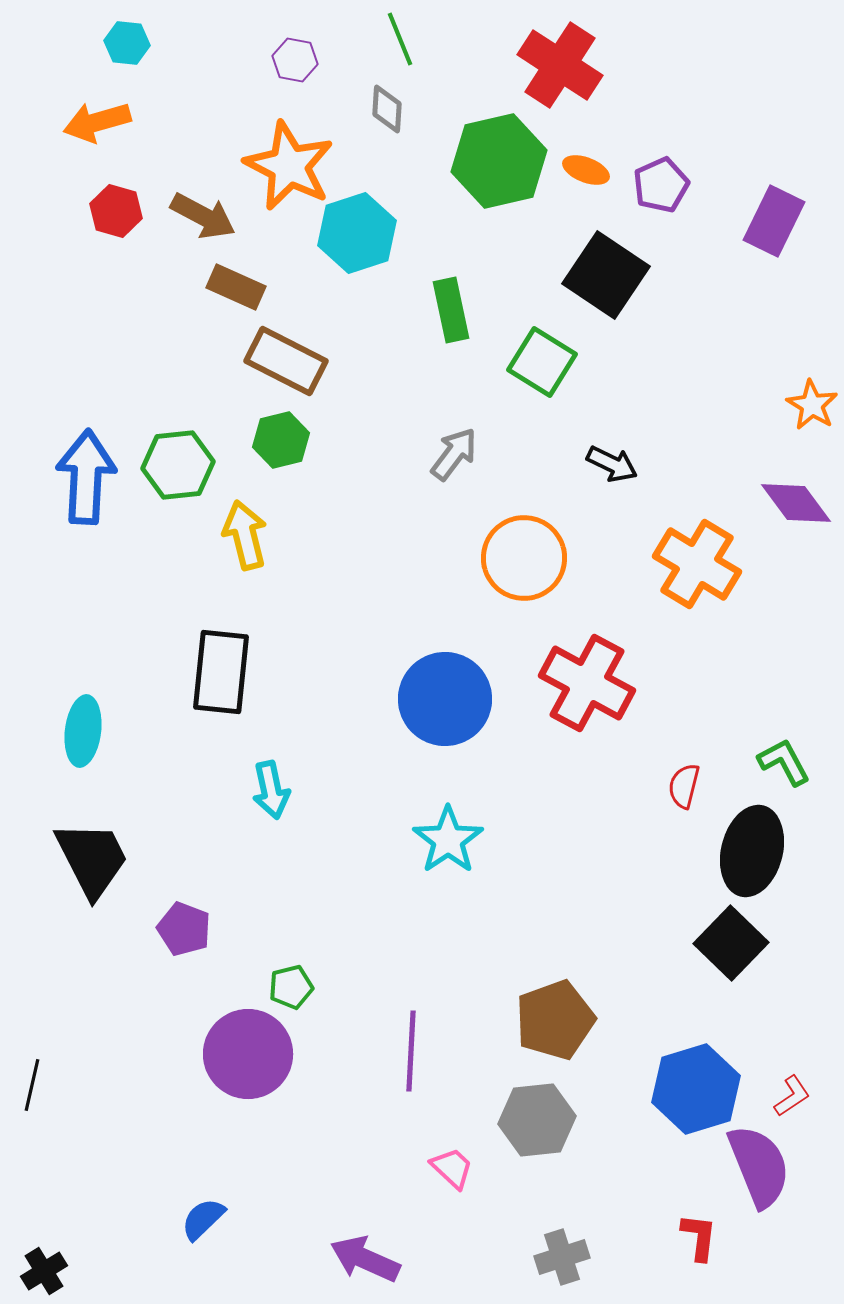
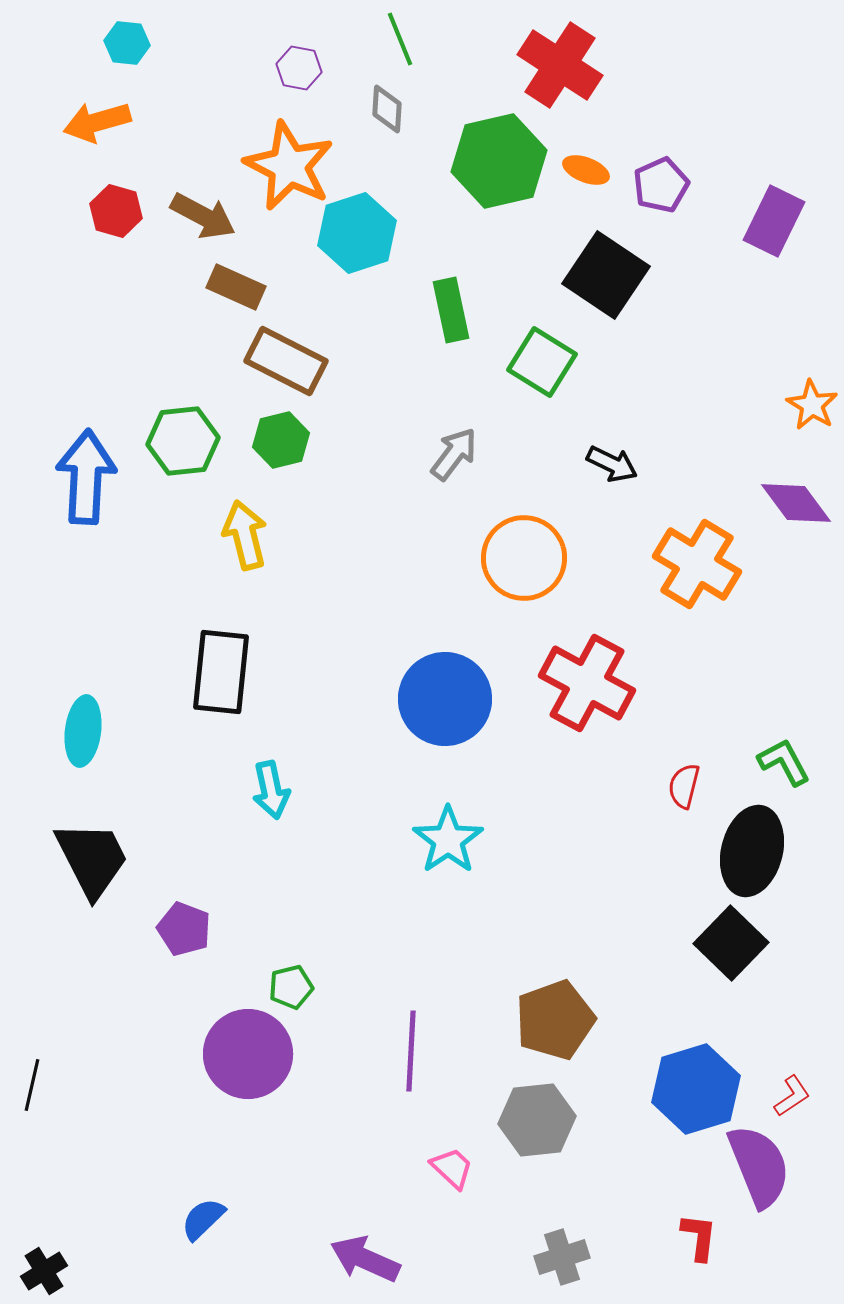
purple hexagon at (295, 60): moved 4 px right, 8 px down
green hexagon at (178, 465): moved 5 px right, 24 px up
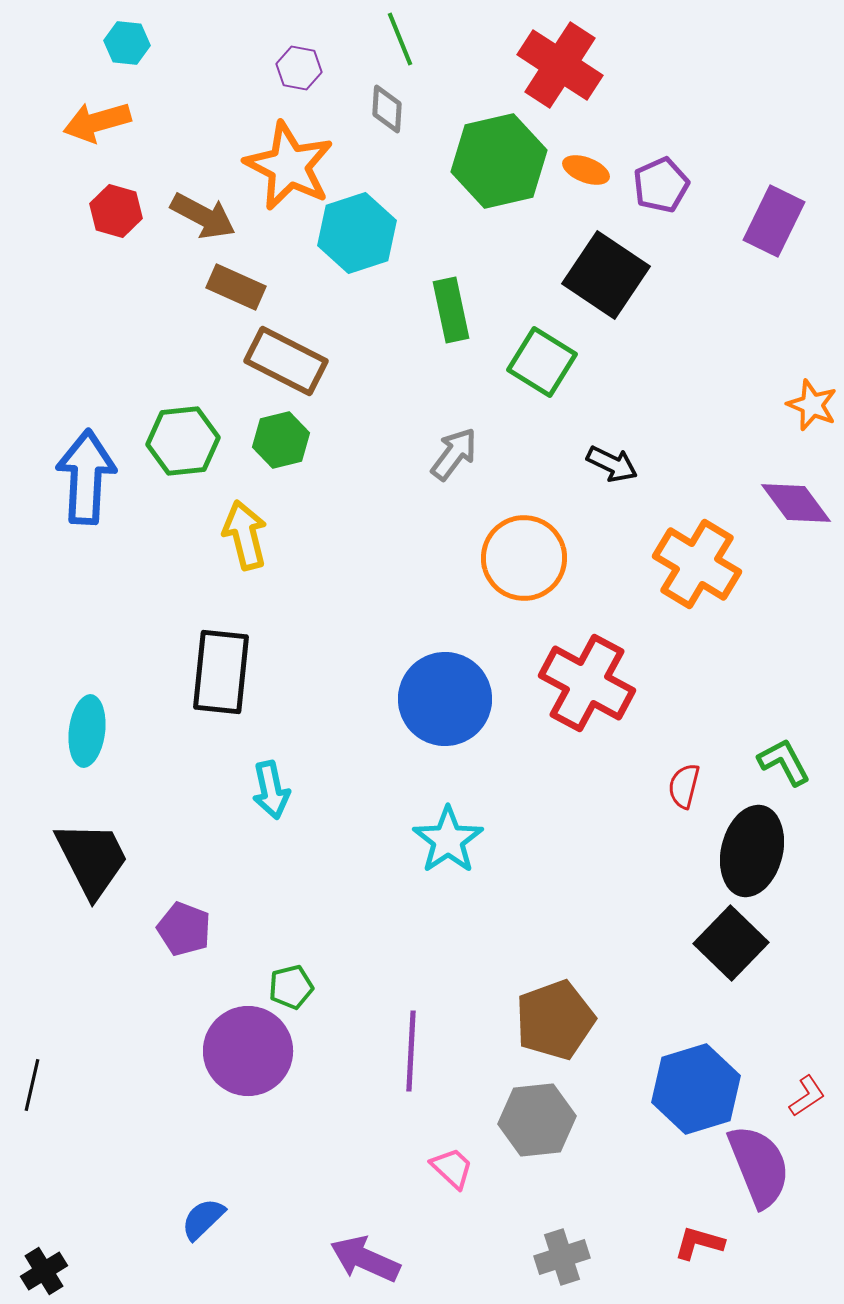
orange star at (812, 405): rotated 9 degrees counterclockwise
cyan ellipse at (83, 731): moved 4 px right
purple circle at (248, 1054): moved 3 px up
red L-shape at (792, 1096): moved 15 px right
red L-shape at (699, 1237): moved 6 px down; rotated 81 degrees counterclockwise
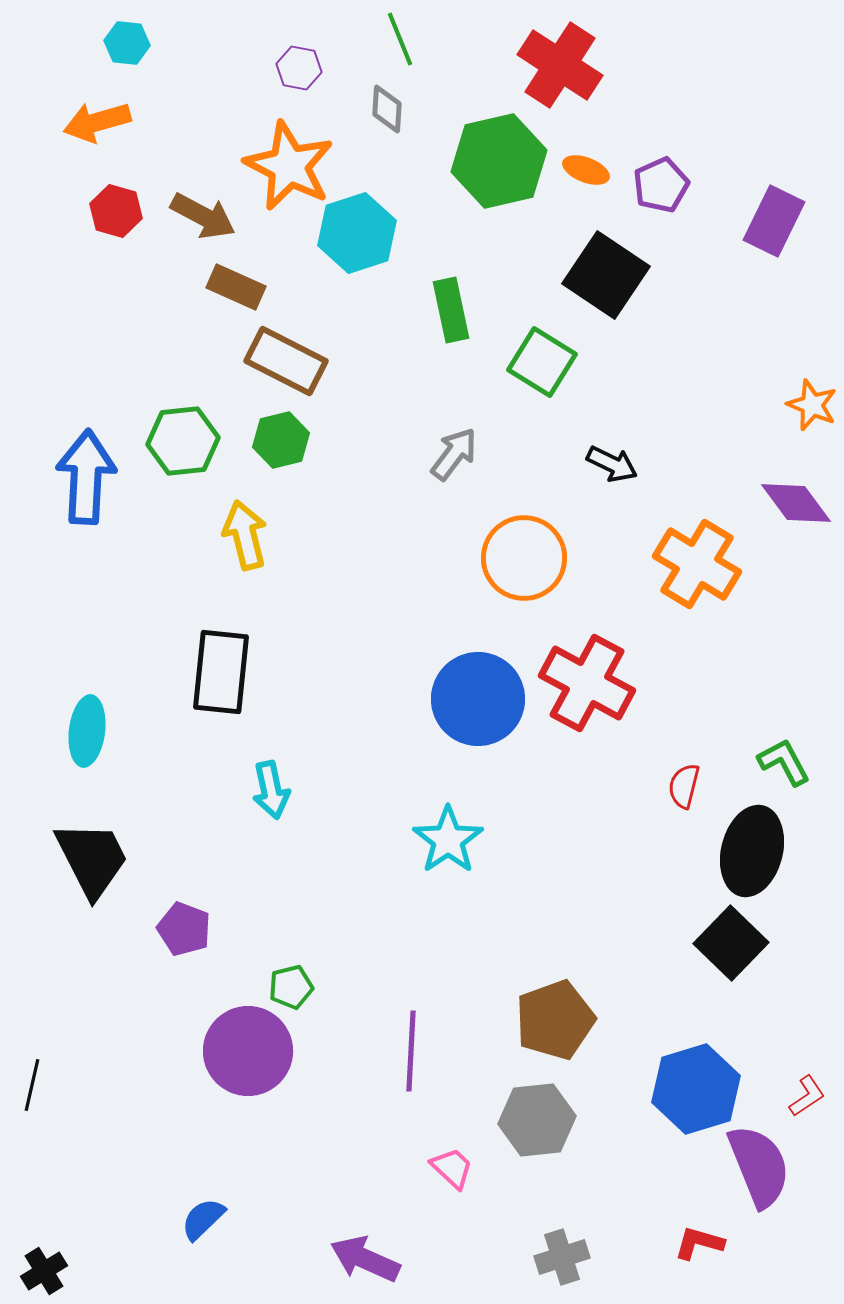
blue circle at (445, 699): moved 33 px right
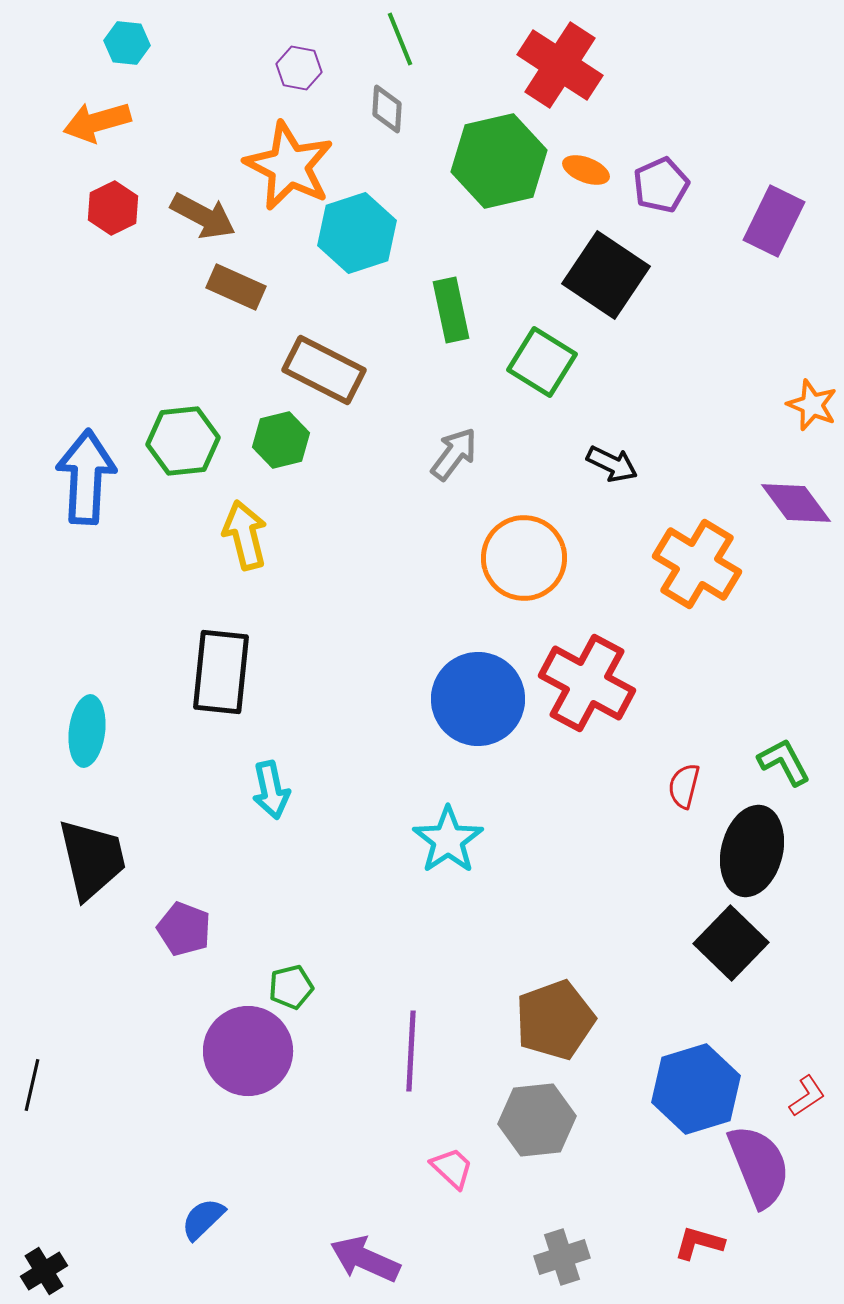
red hexagon at (116, 211): moved 3 px left, 3 px up; rotated 18 degrees clockwise
brown rectangle at (286, 361): moved 38 px right, 9 px down
black trapezoid at (92, 859): rotated 14 degrees clockwise
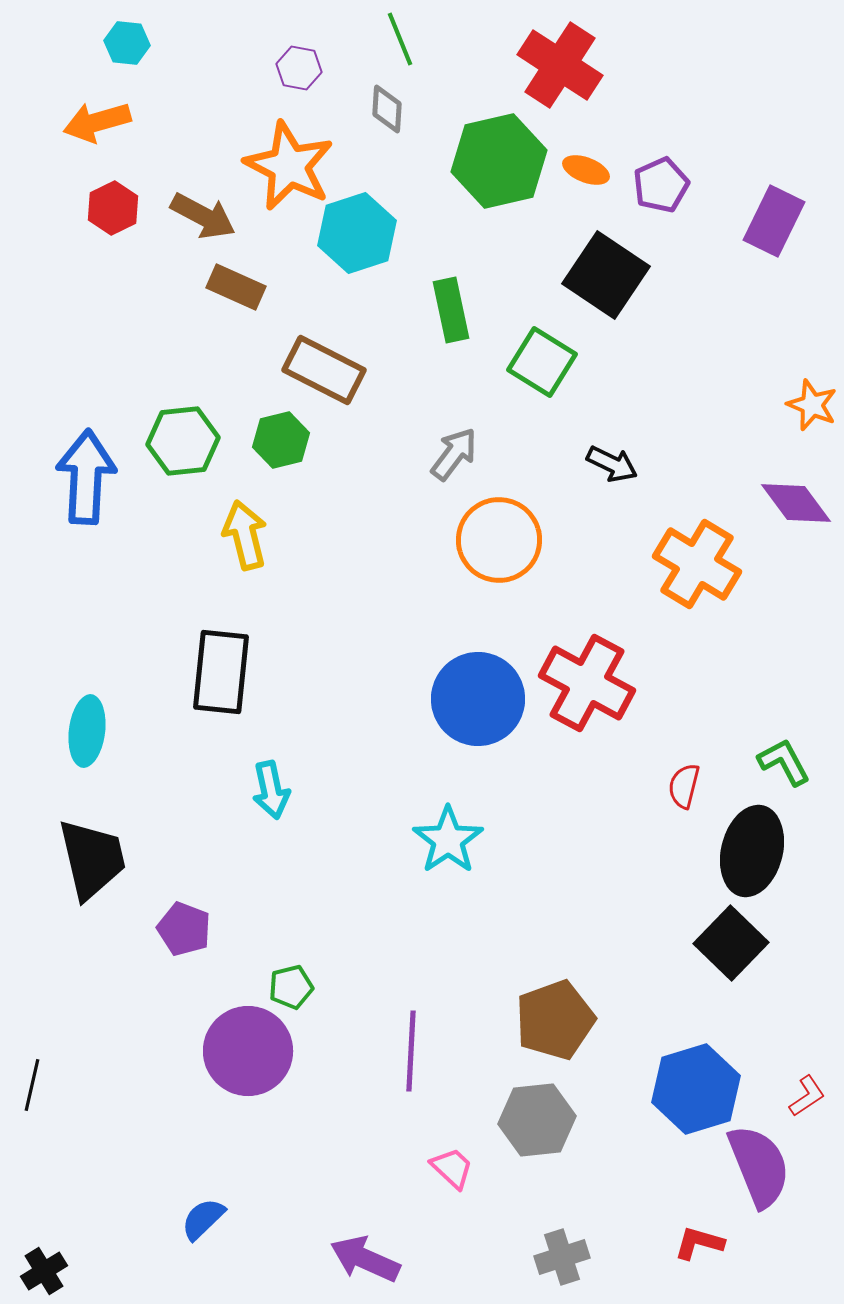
orange circle at (524, 558): moved 25 px left, 18 px up
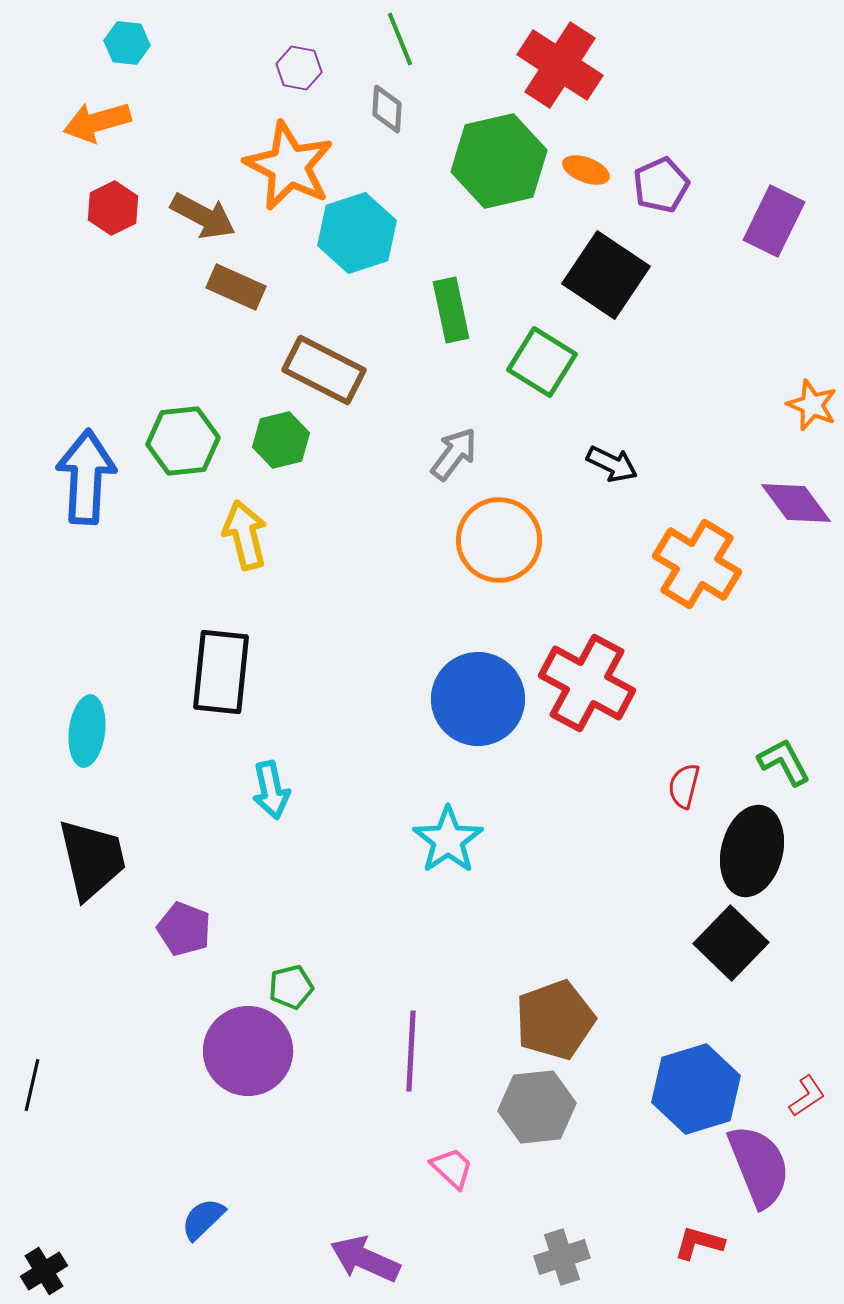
gray hexagon at (537, 1120): moved 13 px up
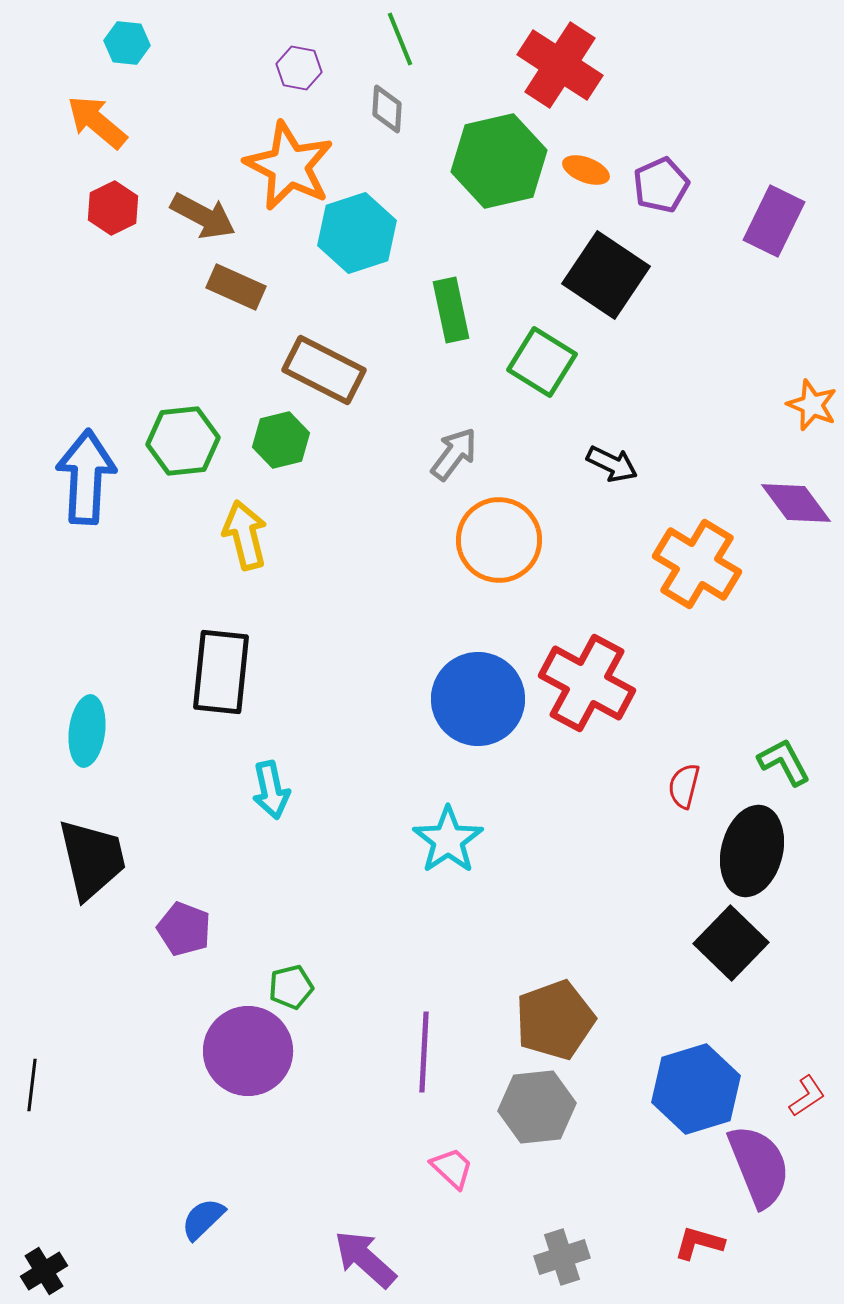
orange arrow at (97, 122): rotated 56 degrees clockwise
purple line at (411, 1051): moved 13 px right, 1 px down
black line at (32, 1085): rotated 6 degrees counterclockwise
purple arrow at (365, 1259): rotated 18 degrees clockwise
